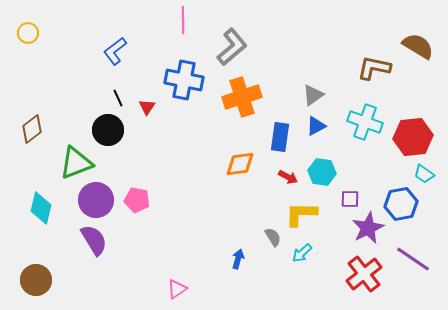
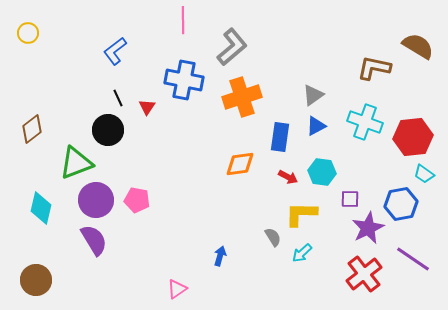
blue arrow: moved 18 px left, 3 px up
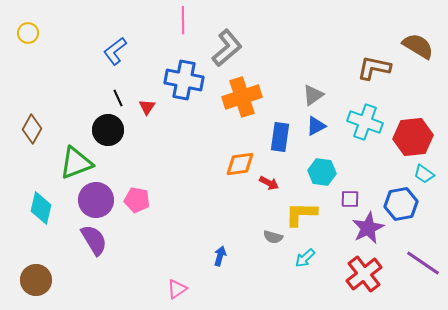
gray L-shape: moved 5 px left, 1 px down
brown diamond: rotated 24 degrees counterclockwise
red arrow: moved 19 px left, 6 px down
gray semicircle: rotated 138 degrees clockwise
cyan arrow: moved 3 px right, 5 px down
purple line: moved 10 px right, 4 px down
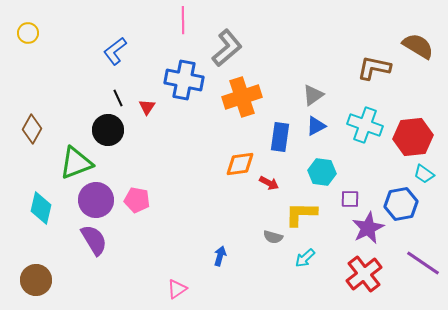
cyan cross: moved 3 px down
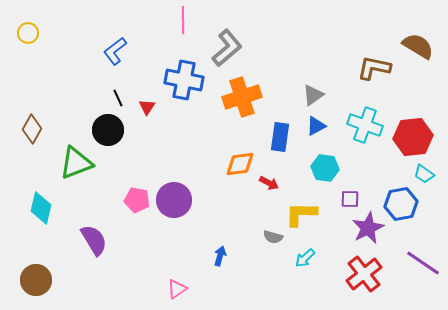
cyan hexagon: moved 3 px right, 4 px up
purple circle: moved 78 px right
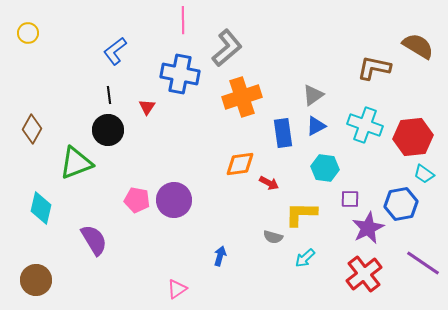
blue cross: moved 4 px left, 6 px up
black line: moved 9 px left, 3 px up; rotated 18 degrees clockwise
blue rectangle: moved 3 px right, 4 px up; rotated 16 degrees counterclockwise
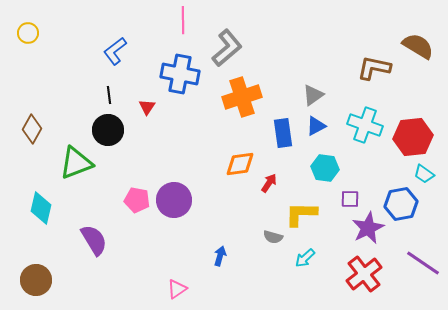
red arrow: rotated 84 degrees counterclockwise
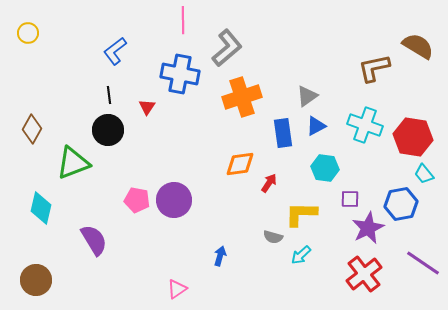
brown L-shape: rotated 24 degrees counterclockwise
gray triangle: moved 6 px left, 1 px down
red hexagon: rotated 15 degrees clockwise
green triangle: moved 3 px left
cyan trapezoid: rotated 15 degrees clockwise
cyan arrow: moved 4 px left, 3 px up
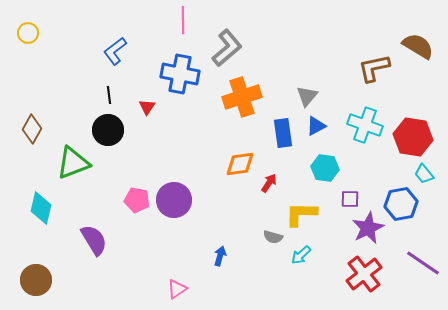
gray triangle: rotated 15 degrees counterclockwise
